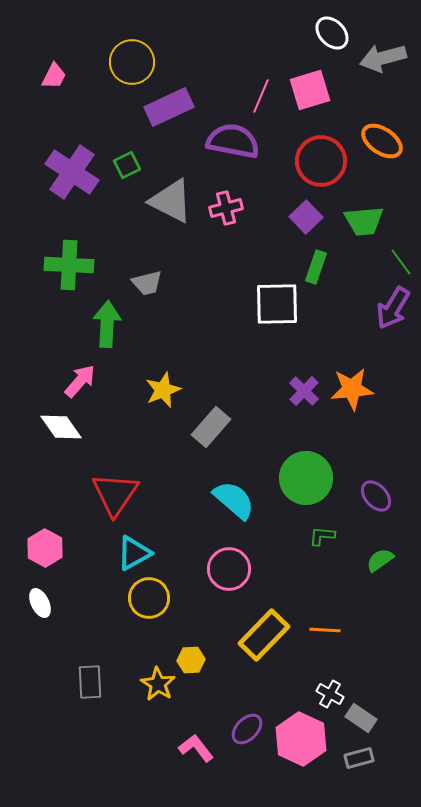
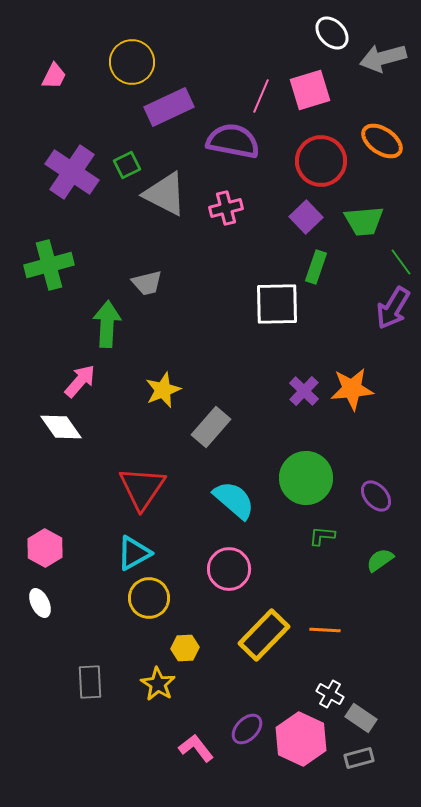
gray triangle at (171, 201): moved 6 px left, 7 px up
green cross at (69, 265): moved 20 px left; rotated 18 degrees counterclockwise
red triangle at (115, 494): moved 27 px right, 6 px up
yellow hexagon at (191, 660): moved 6 px left, 12 px up
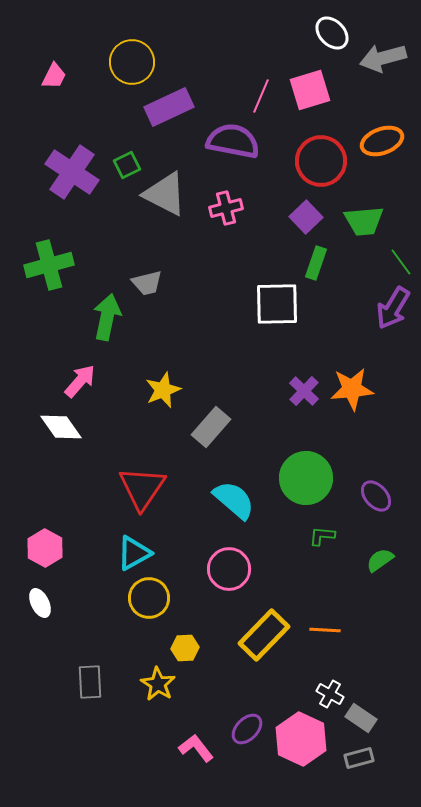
orange ellipse at (382, 141): rotated 54 degrees counterclockwise
green rectangle at (316, 267): moved 4 px up
green arrow at (107, 324): moved 7 px up; rotated 9 degrees clockwise
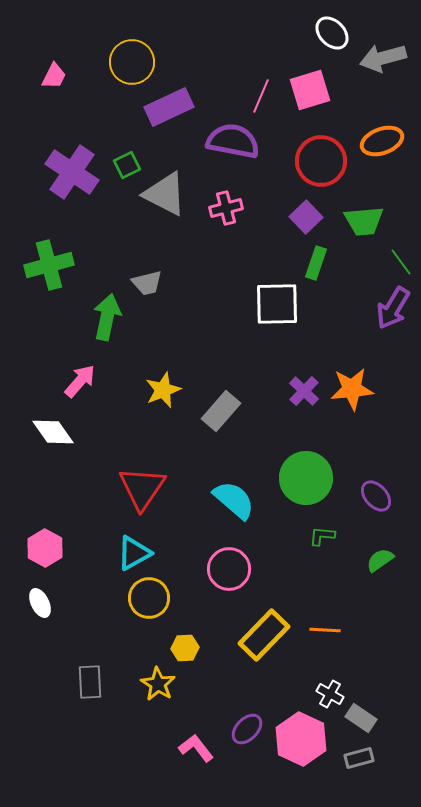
white diamond at (61, 427): moved 8 px left, 5 px down
gray rectangle at (211, 427): moved 10 px right, 16 px up
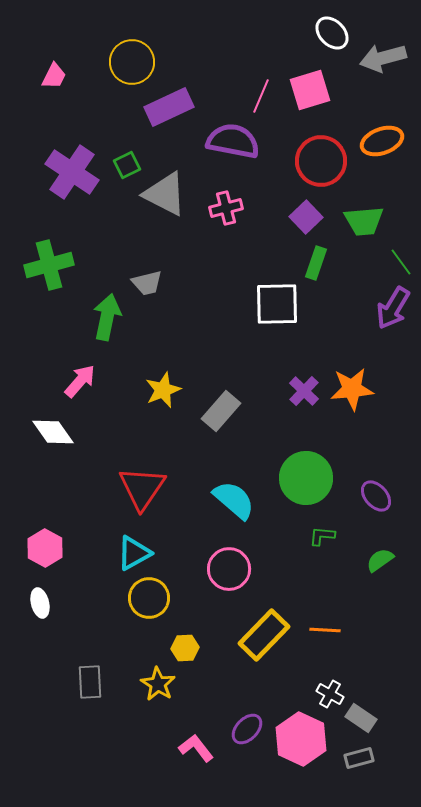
white ellipse at (40, 603): rotated 12 degrees clockwise
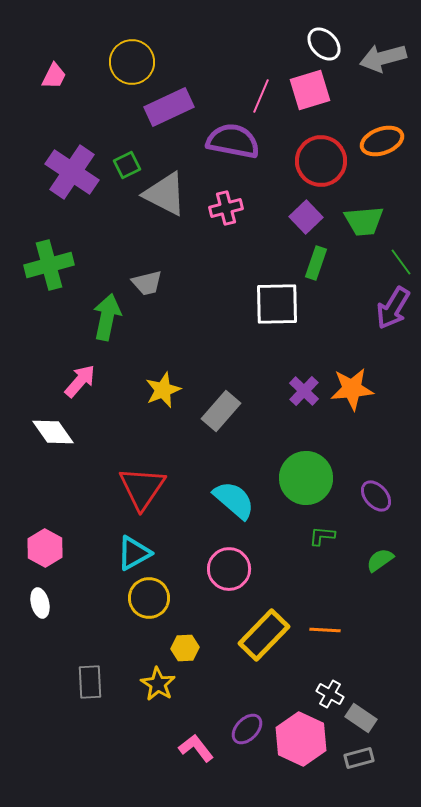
white ellipse at (332, 33): moved 8 px left, 11 px down
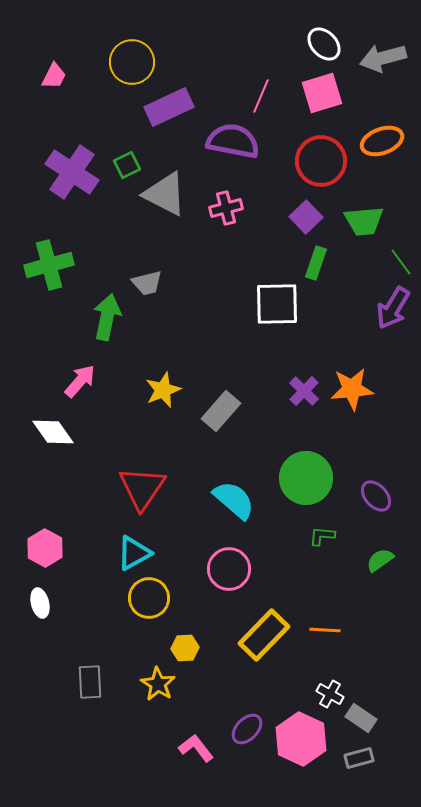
pink square at (310, 90): moved 12 px right, 3 px down
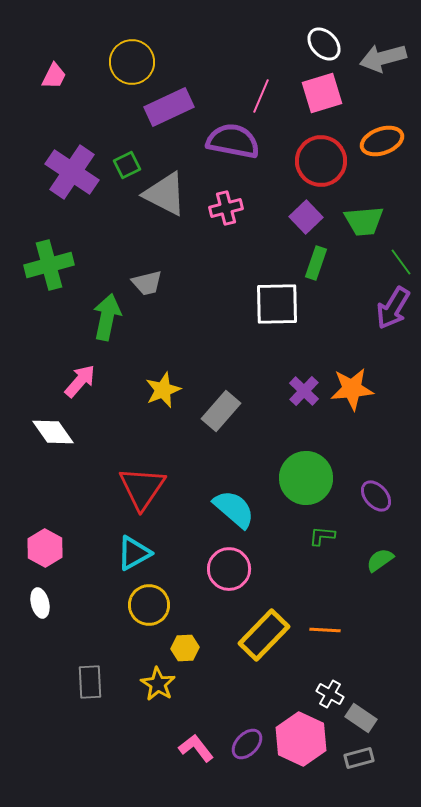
cyan semicircle at (234, 500): moved 9 px down
yellow circle at (149, 598): moved 7 px down
purple ellipse at (247, 729): moved 15 px down
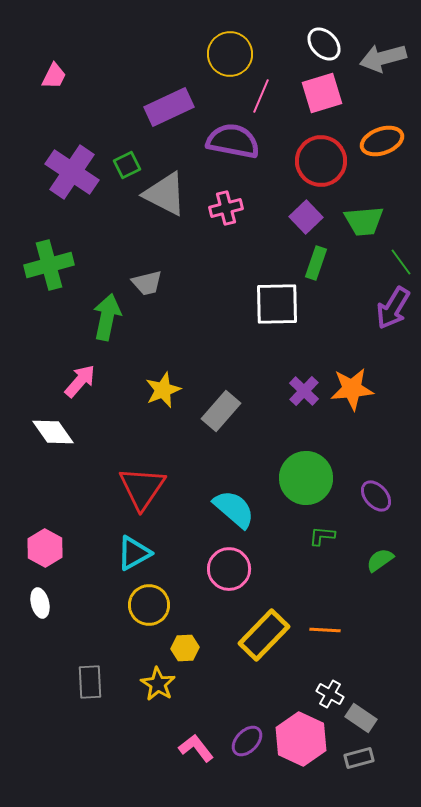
yellow circle at (132, 62): moved 98 px right, 8 px up
purple ellipse at (247, 744): moved 3 px up
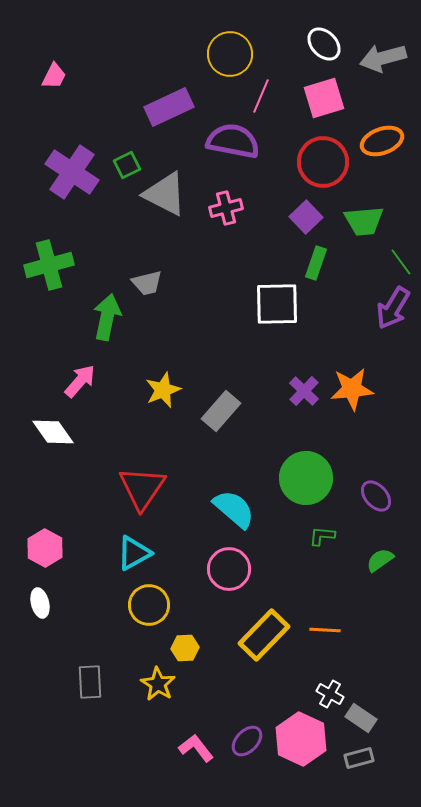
pink square at (322, 93): moved 2 px right, 5 px down
red circle at (321, 161): moved 2 px right, 1 px down
